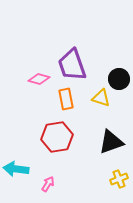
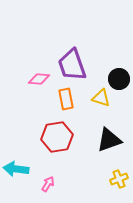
pink diamond: rotated 10 degrees counterclockwise
black triangle: moved 2 px left, 2 px up
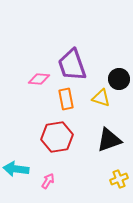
pink arrow: moved 3 px up
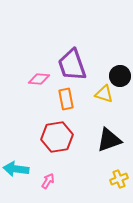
black circle: moved 1 px right, 3 px up
yellow triangle: moved 3 px right, 4 px up
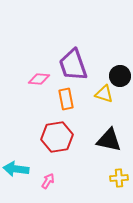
purple trapezoid: moved 1 px right
black triangle: rotated 32 degrees clockwise
yellow cross: moved 1 px up; rotated 18 degrees clockwise
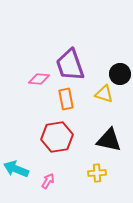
purple trapezoid: moved 3 px left
black circle: moved 2 px up
cyan arrow: rotated 15 degrees clockwise
yellow cross: moved 22 px left, 5 px up
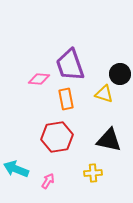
yellow cross: moved 4 px left
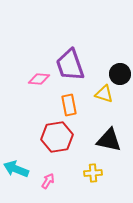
orange rectangle: moved 3 px right, 6 px down
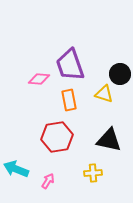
orange rectangle: moved 5 px up
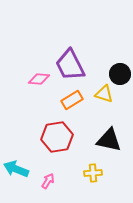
purple trapezoid: rotated 8 degrees counterclockwise
orange rectangle: moved 3 px right; rotated 70 degrees clockwise
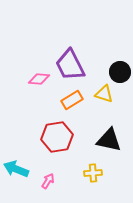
black circle: moved 2 px up
